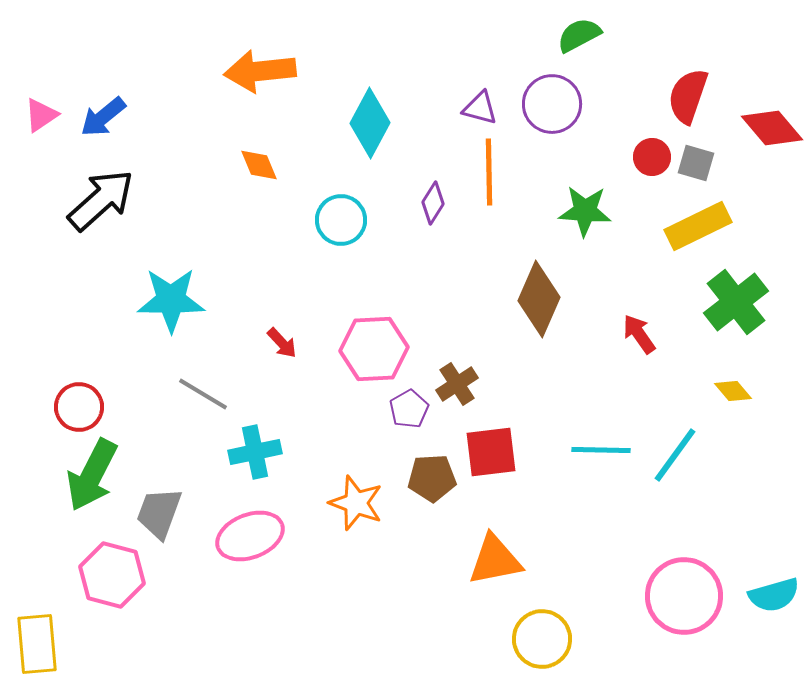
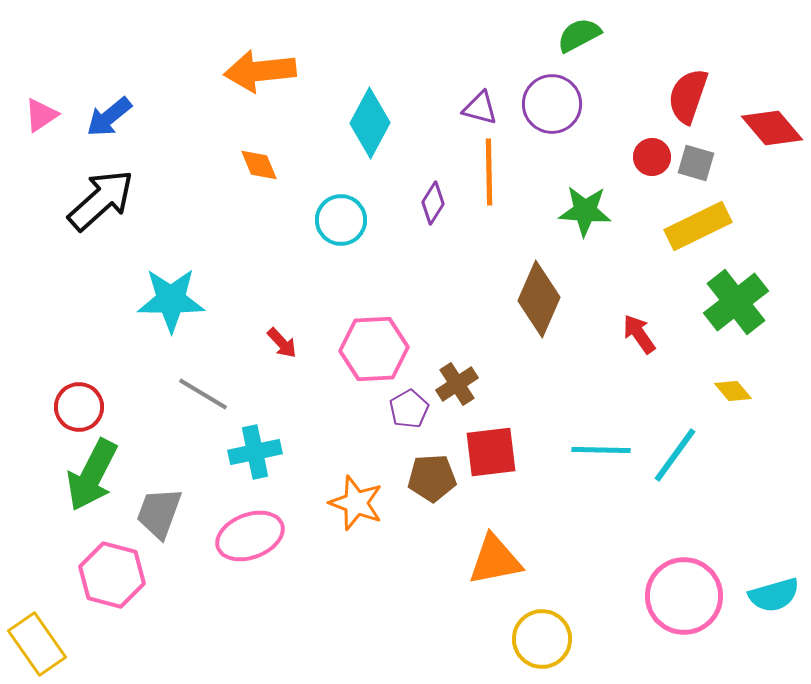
blue arrow at (103, 117): moved 6 px right
yellow rectangle at (37, 644): rotated 30 degrees counterclockwise
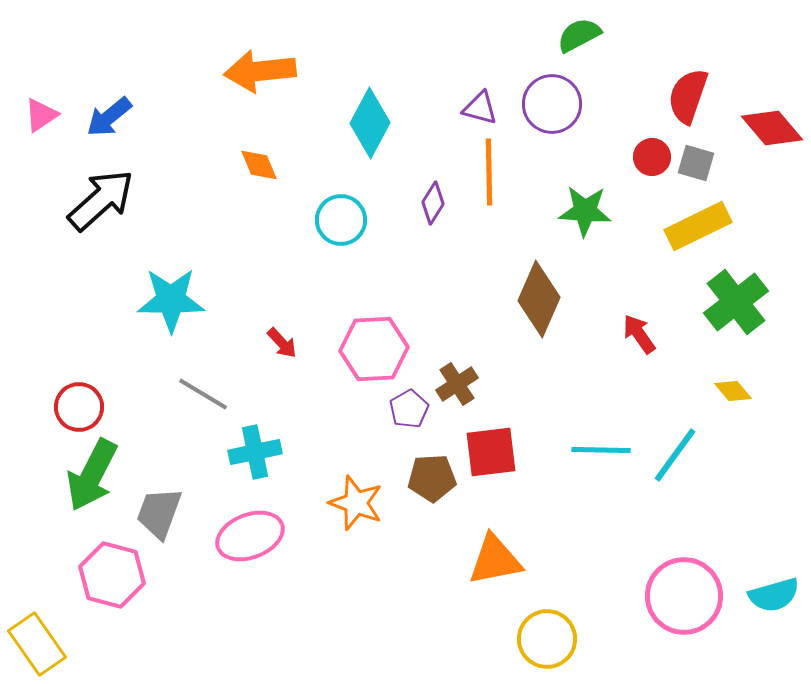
yellow circle at (542, 639): moved 5 px right
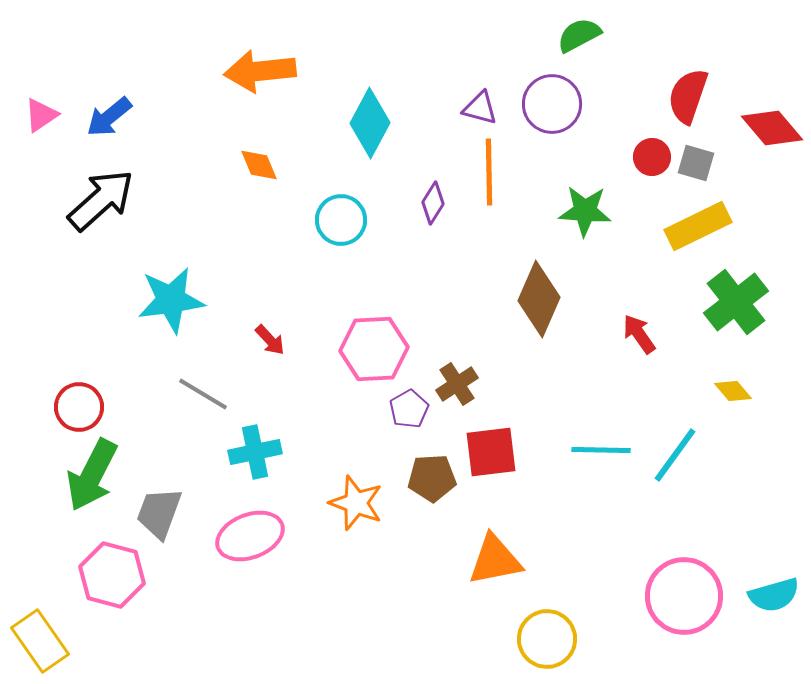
cyan star at (171, 300): rotated 8 degrees counterclockwise
red arrow at (282, 343): moved 12 px left, 3 px up
yellow rectangle at (37, 644): moved 3 px right, 3 px up
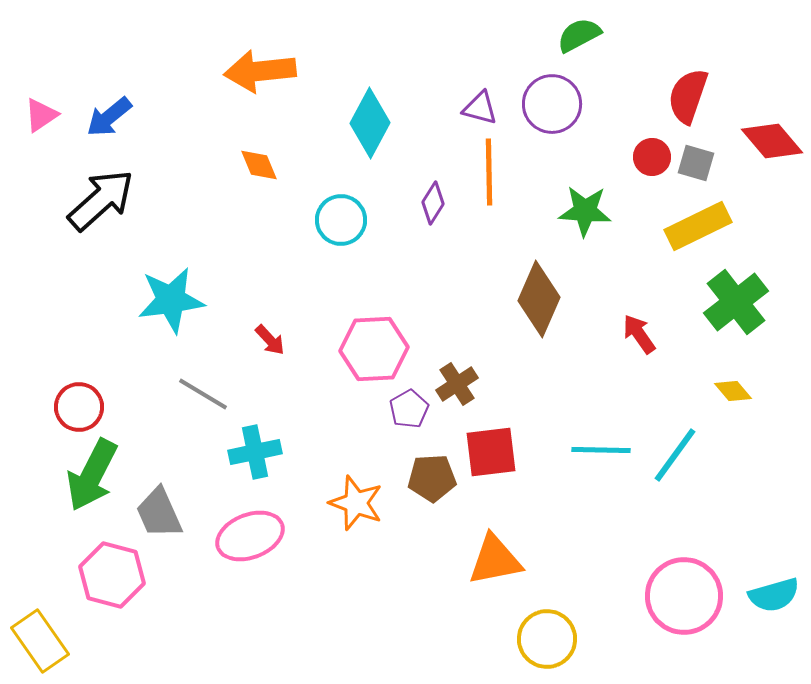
red diamond at (772, 128): moved 13 px down
gray trapezoid at (159, 513): rotated 44 degrees counterclockwise
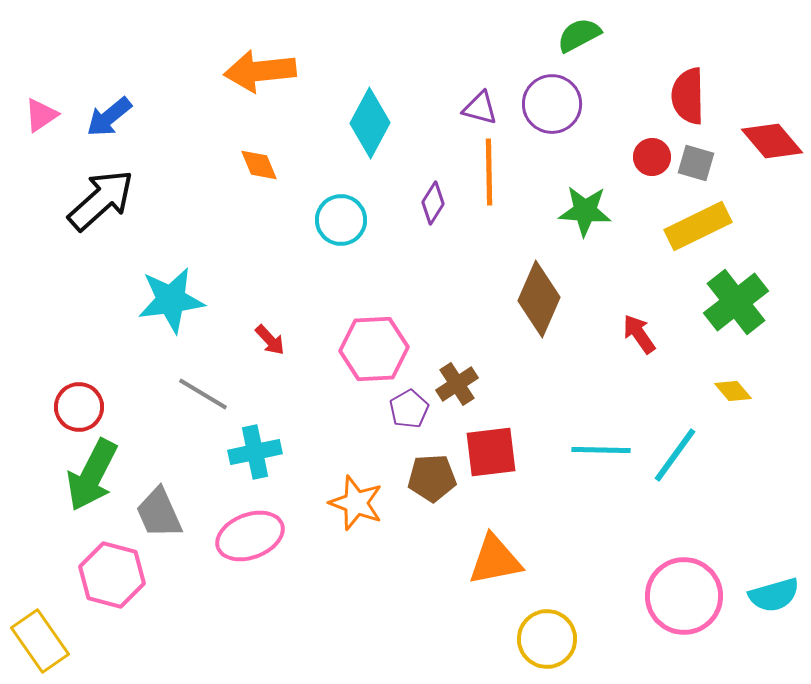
red semicircle at (688, 96): rotated 20 degrees counterclockwise
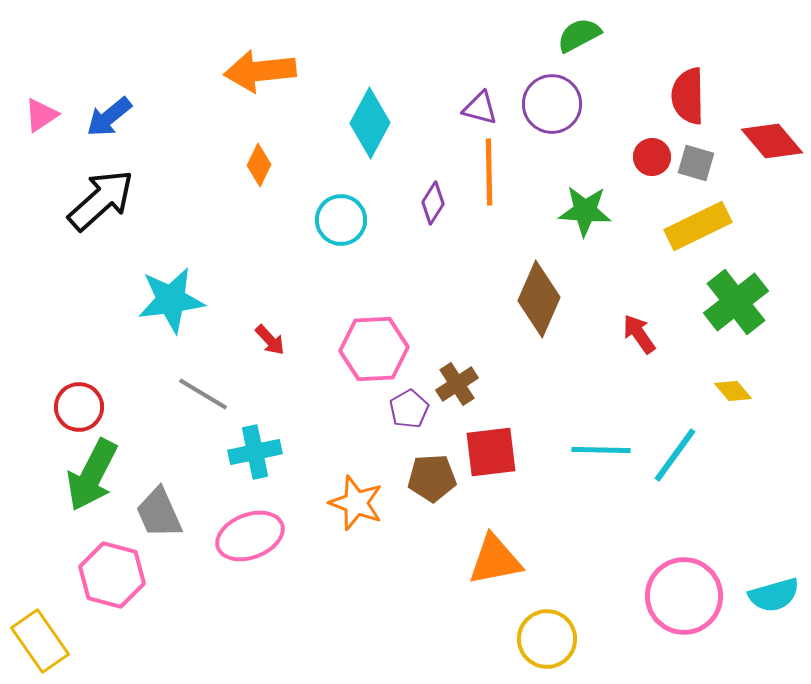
orange diamond at (259, 165): rotated 48 degrees clockwise
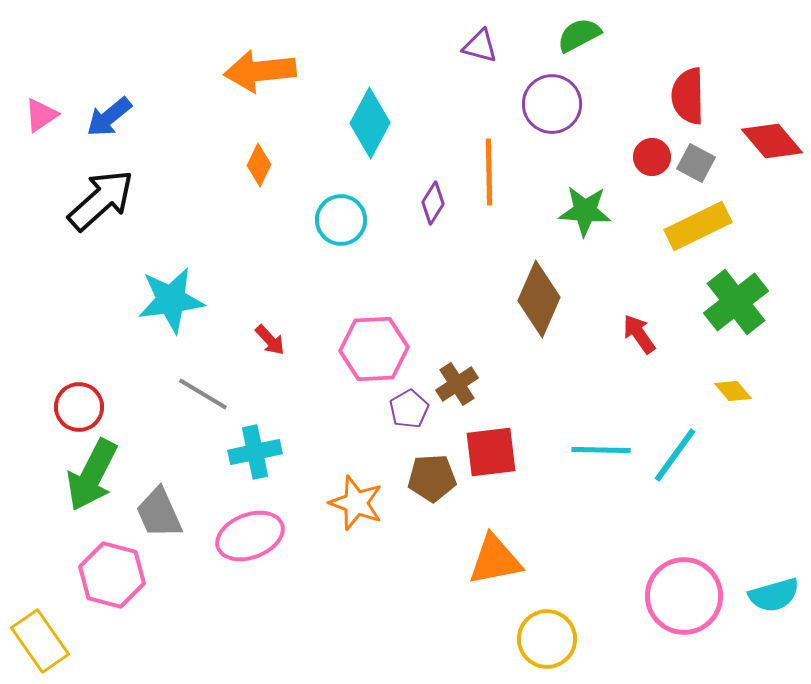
purple triangle at (480, 108): moved 62 px up
gray square at (696, 163): rotated 12 degrees clockwise
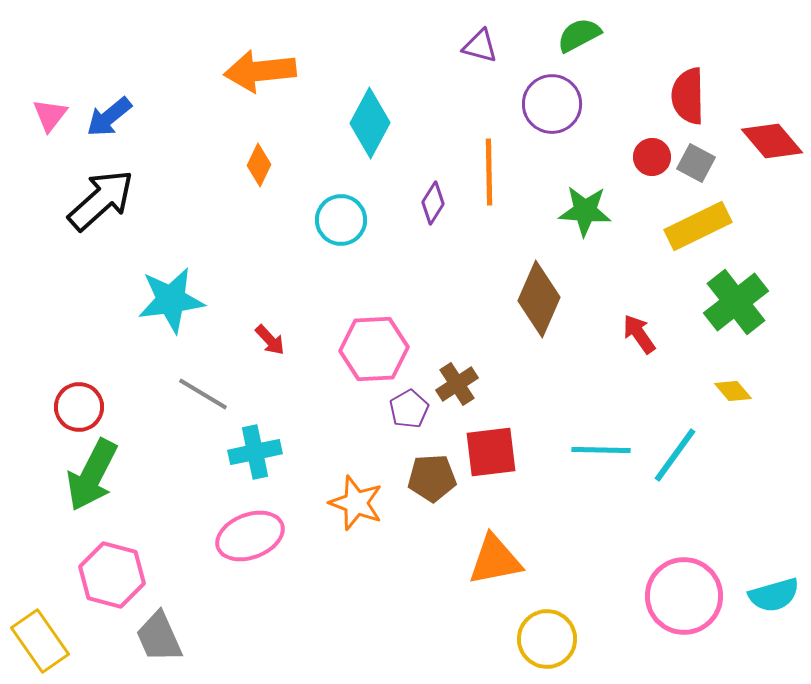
pink triangle at (41, 115): moved 9 px right; rotated 18 degrees counterclockwise
gray trapezoid at (159, 513): moved 124 px down
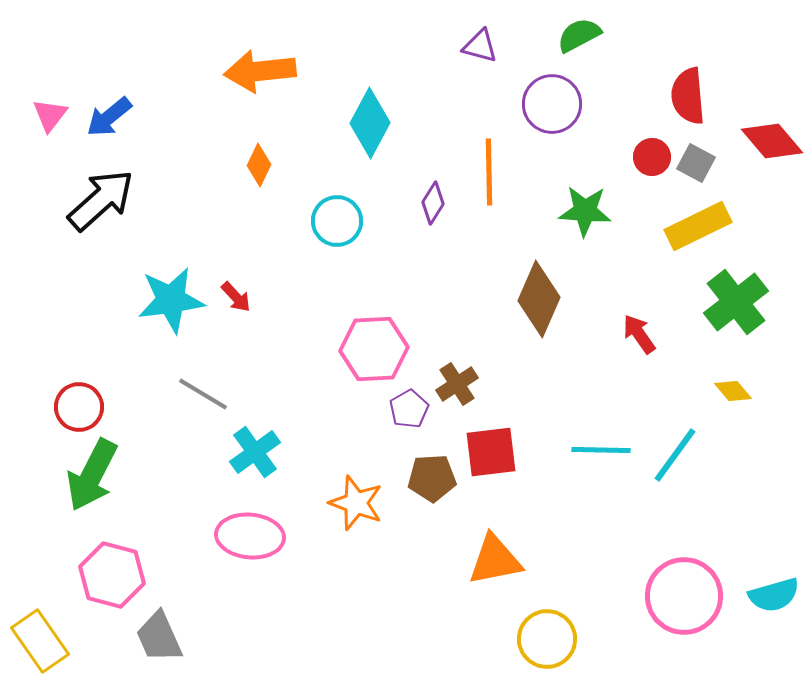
red semicircle at (688, 96): rotated 4 degrees counterclockwise
cyan circle at (341, 220): moved 4 px left, 1 px down
red arrow at (270, 340): moved 34 px left, 43 px up
cyan cross at (255, 452): rotated 24 degrees counterclockwise
pink ellipse at (250, 536): rotated 26 degrees clockwise
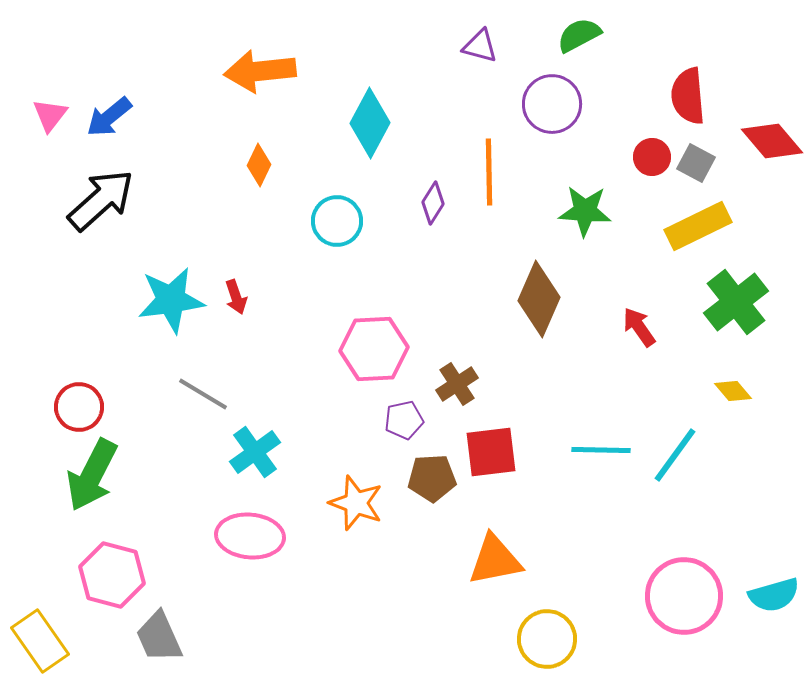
red arrow at (236, 297): rotated 24 degrees clockwise
red arrow at (639, 334): moved 7 px up
purple pentagon at (409, 409): moved 5 px left, 11 px down; rotated 18 degrees clockwise
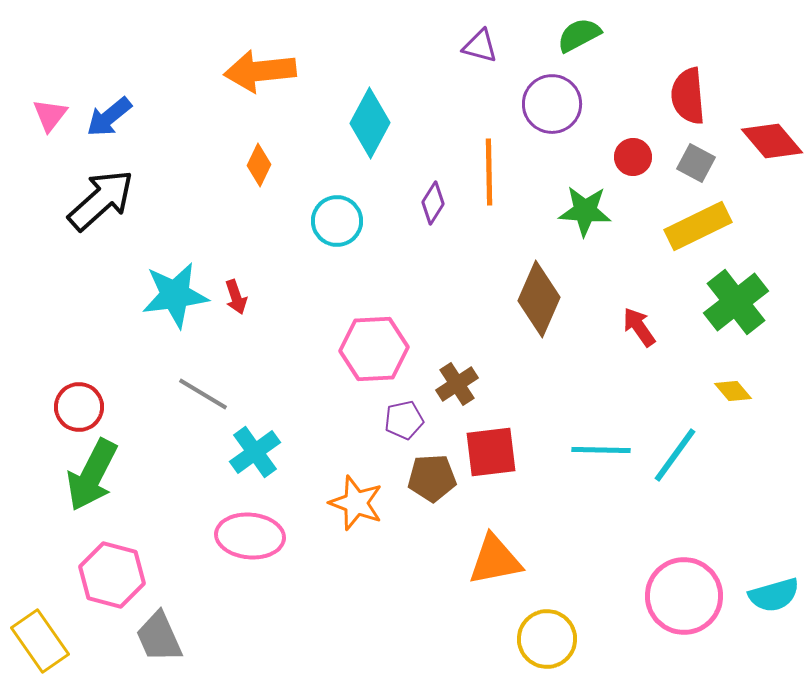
red circle at (652, 157): moved 19 px left
cyan star at (171, 300): moved 4 px right, 5 px up
